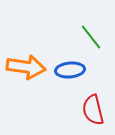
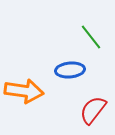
orange arrow: moved 2 px left, 24 px down
red semicircle: rotated 52 degrees clockwise
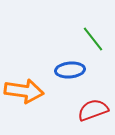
green line: moved 2 px right, 2 px down
red semicircle: rotated 32 degrees clockwise
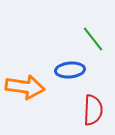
orange arrow: moved 1 px right, 4 px up
red semicircle: rotated 112 degrees clockwise
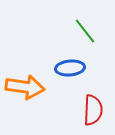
green line: moved 8 px left, 8 px up
blue ellipse: moved 2 px up
